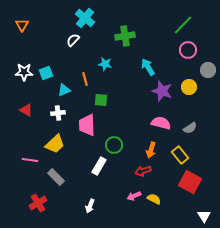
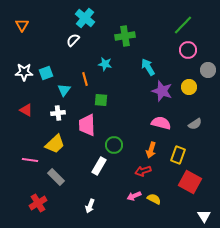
cyan triangle: rotated 32 degrees counterclockwise
gray semicircle: moved 5 px right, 4 px up
yellow rectangle: moved 2 px left; rotated 60 degrees clockwise
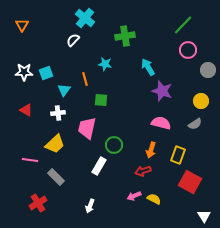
yellow circle: moved 12 px right, 14 px down
pink trapezoid: moved 3 px down; rotated 15 degrees clockwise
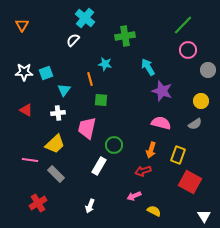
orange line: moved 5 px right
gray rectangle: moved 3 px up
yellow semicircle: moved 12 px down
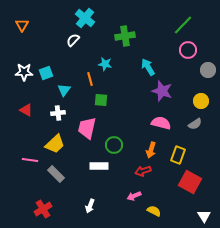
white rectangle: rotated 60 degrees clockwise
red cross: moved 5 px right, 6 px down
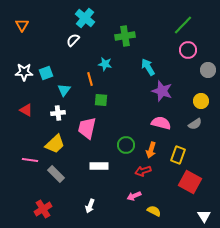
green circle: moved 12 px right
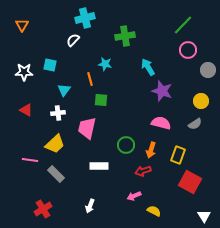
cyan cross: rotated 36 degrees clockwise
cyan square: moved 4 px right, 8 px up; rotated 32 degrees clockwise
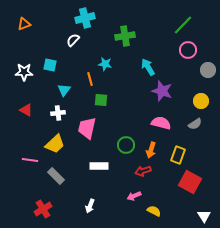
orange triangle: moved 2 px right, 1 px up; rotated 40 degrees clockwise
gray rectangle: moved 2 px down
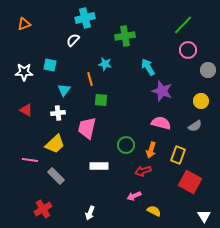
gray semicircle: moved 2 px down
white arrow: moved 7 px down
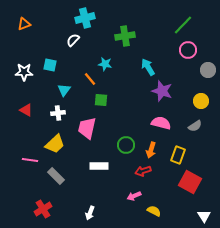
orange line: rotated 24 degrees counterclockwise
